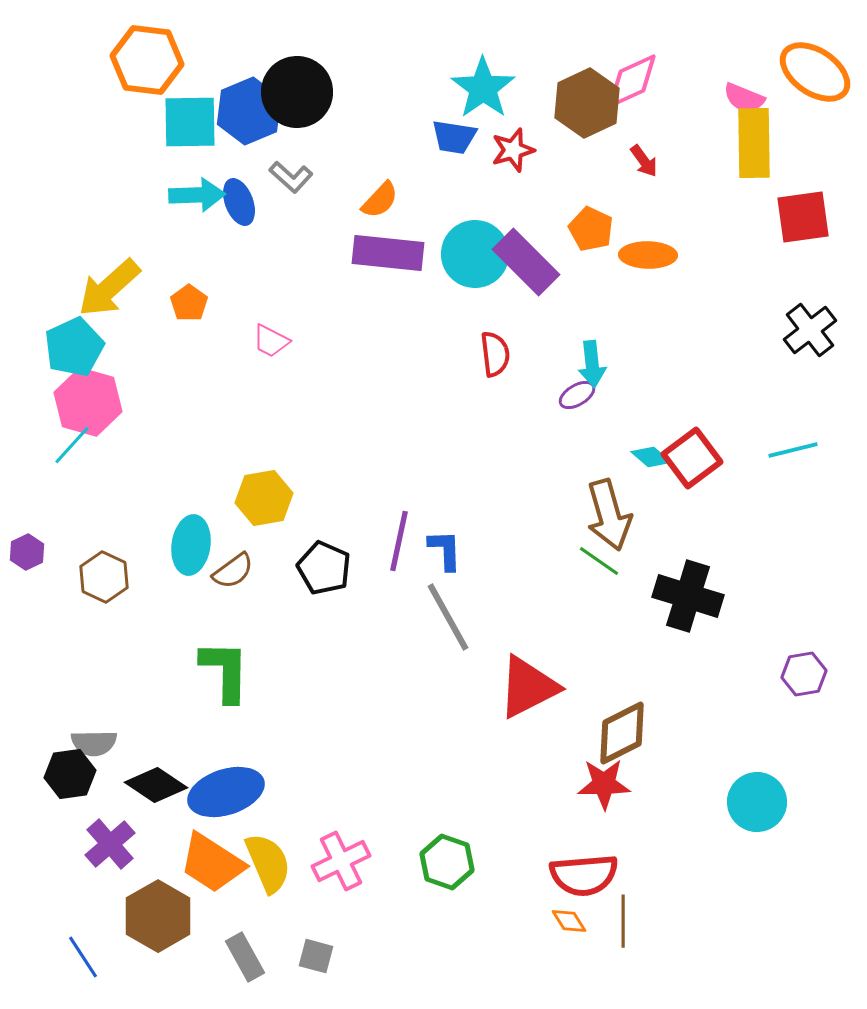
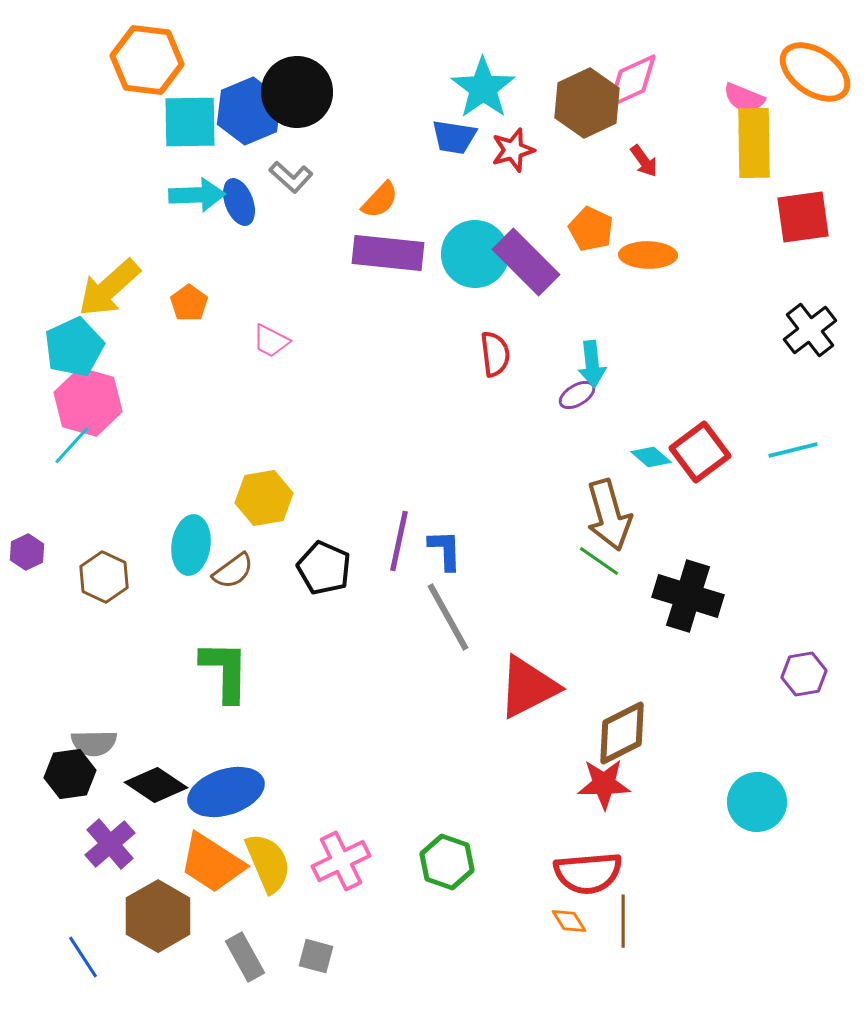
red square at (692, 458): moved 8 px right, 6 px up
red semicircle at (584, 875): moved 4 px right, 2 px up
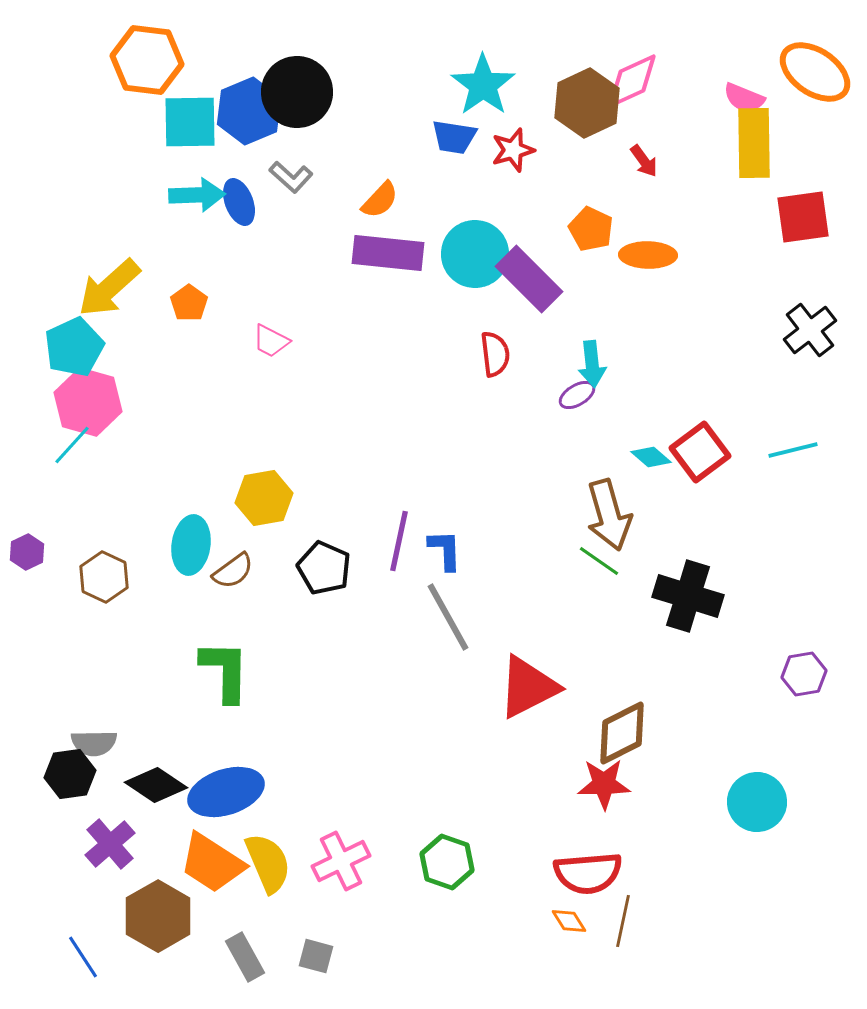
cyan star at (483, 88): moved 3 px up
purple rectangle at (526, 262): moved 3 px right, 17 px down
brown line at (623, 921): rotated 12 degrees clockwise
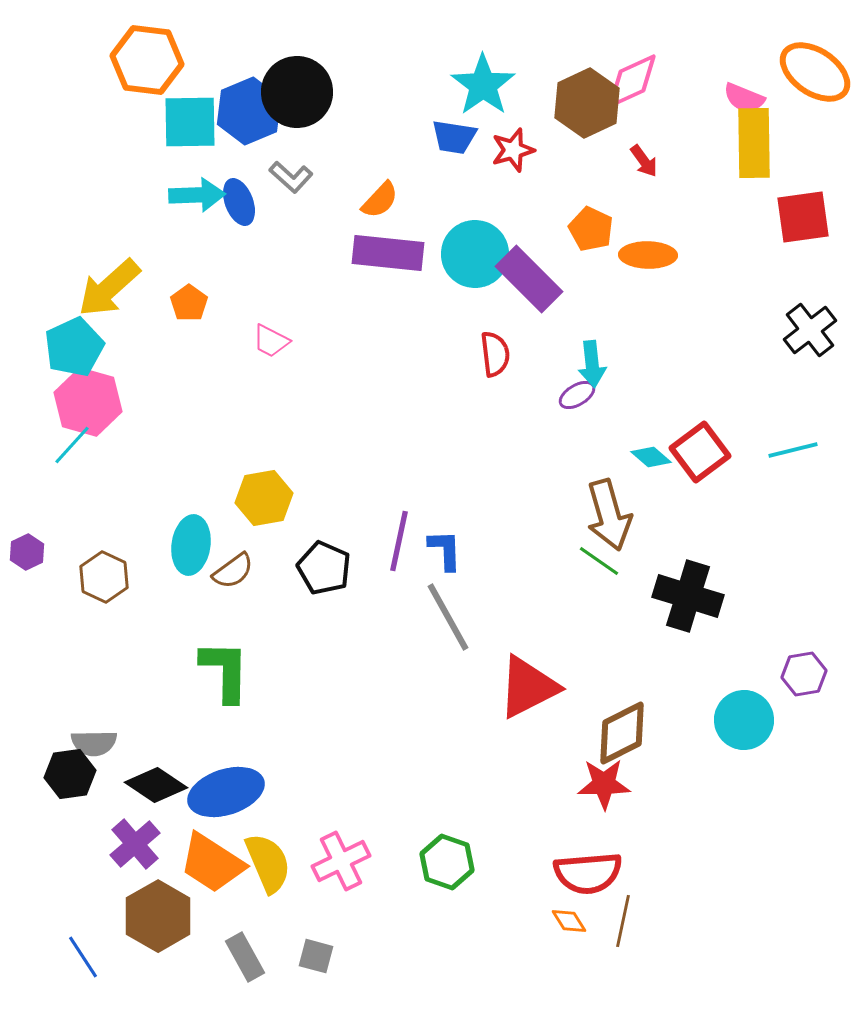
cyan circle at (757, 802): moved 13 px left, 82 px up
purple cross at (110, 844): moved 25 px right
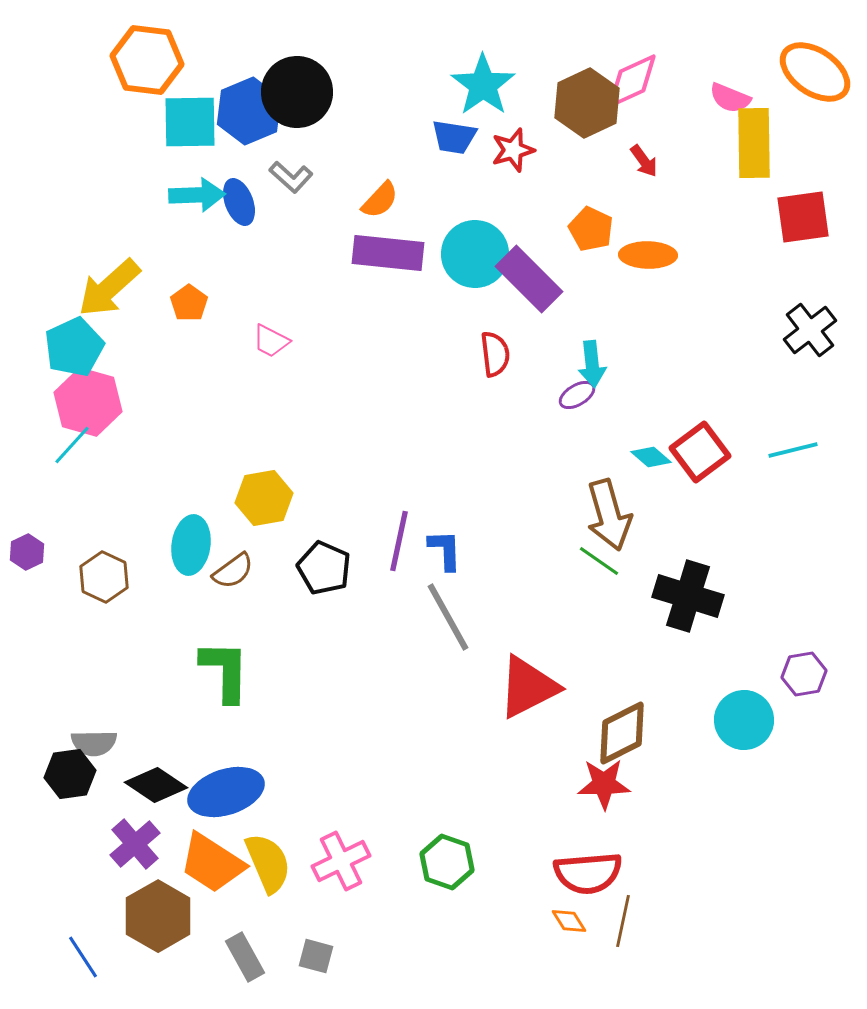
pink semicircle at (744, 98): moved 14 px left
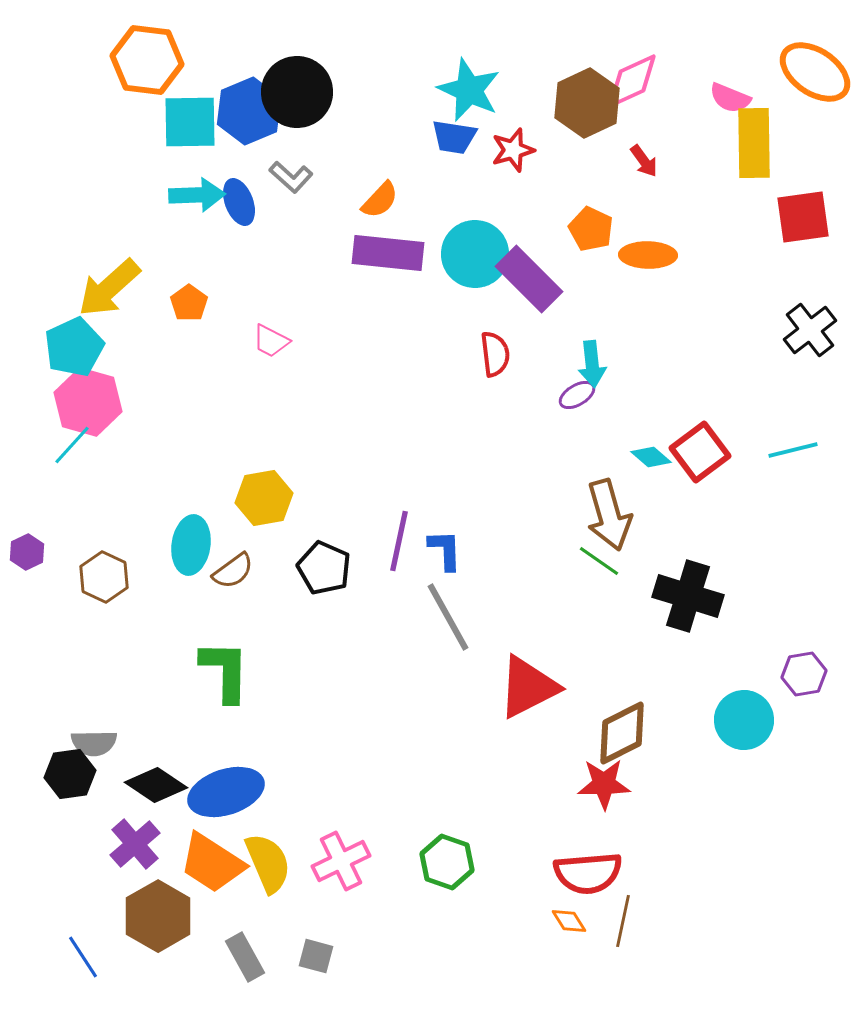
cyan star at (483, 85): moved 14 px left, 5 px down; rotated 12 degrees counterclockwise
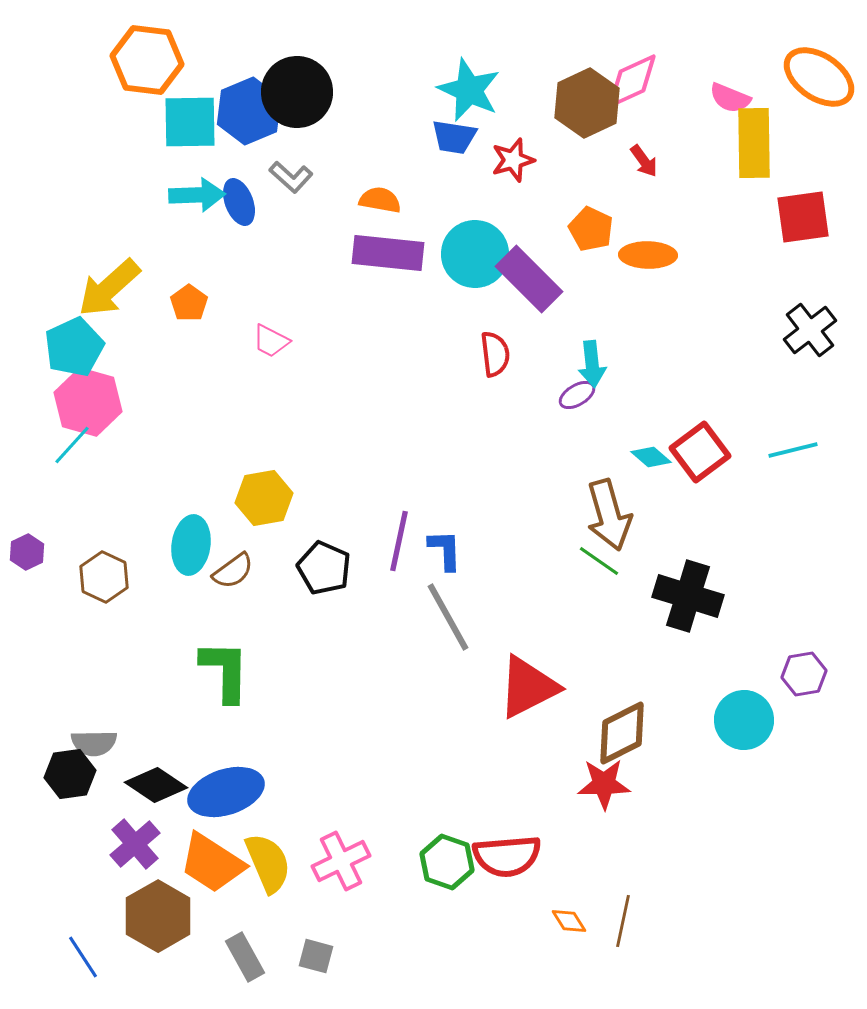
orange ellipse at (815, 72): moved 4 px right, 5 px down
red star at (513, 150): moved 10 px down
orange semicircle at (380, 200): rotated 123 degrees counterclockwise
red semicircle at (588, 873): moved 81 px left, 17 px up
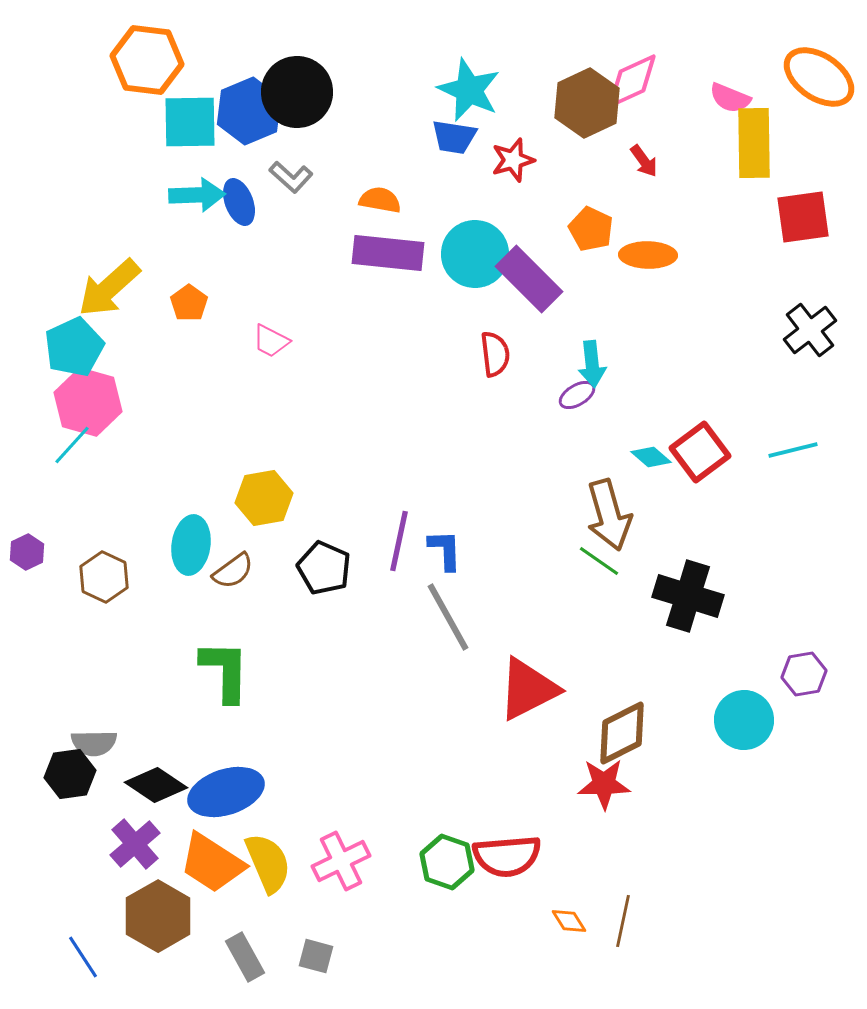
red triangle at (528, 687): moved 2 px down
